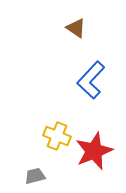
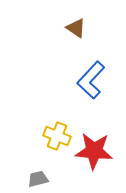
red star: rotated 27 degrees clockwise
gray trapezoid: moved 3 px right, 3 px down
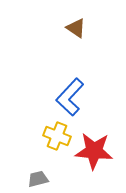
blue L-shape: moved 21 px left, 17 px down
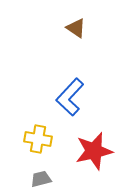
yellow cross: moved 19 px left, 3 px down; rotated 12 degrees counterclockwise
red star: rotated 18 degrees counterclockwise
gray trapezoid: moved 3 px right
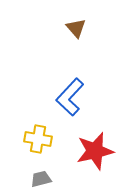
brown triangle: rotated 15 degrees clockwise
red star: moved 1 px right
